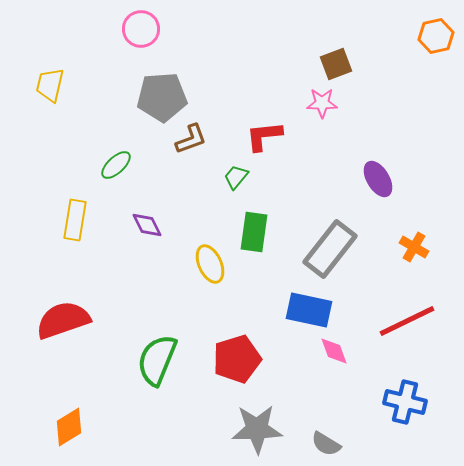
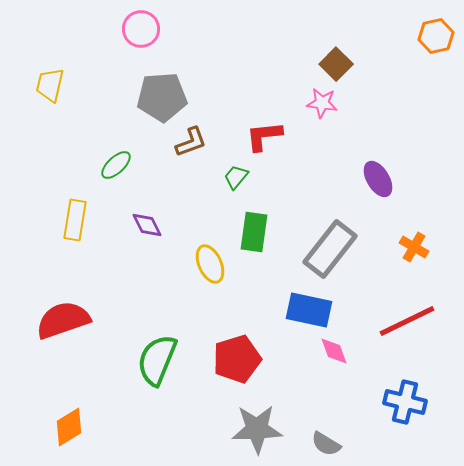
brown square: rotated 24 degrees counterclockwise
pink star: rotated 8 degrees clockwise
brown L-shape: moved 3 px down
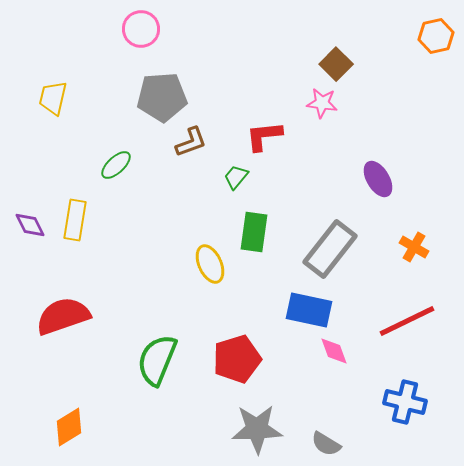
yellow trapezoid: moved 3 px right, 13 px down
purple diamond: moved 117 px left
red semicircle: moved 4 px up
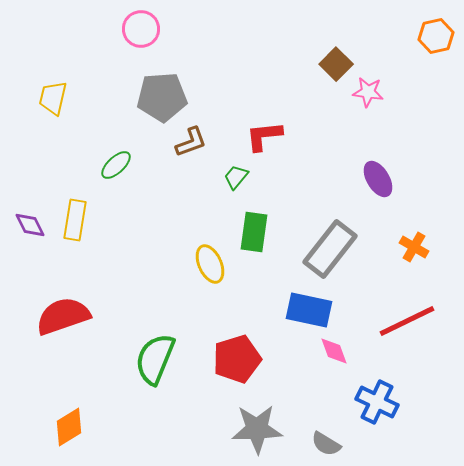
pink star: moved 46 px right, 11 px up
green semicircle: moved 2 px left, 1 px up
blue cross: moved 28 px left; rotated 12 degrees clockwise
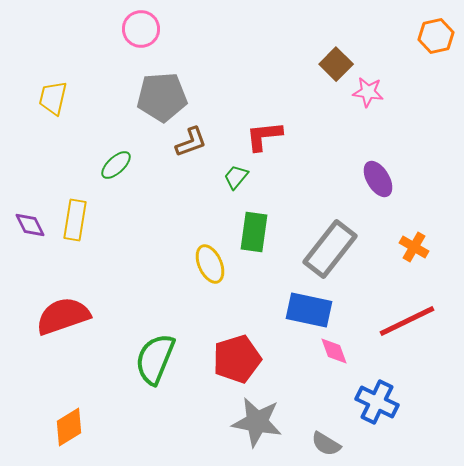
gray star: moved 7 px up; rotated 12 degrees clockwise
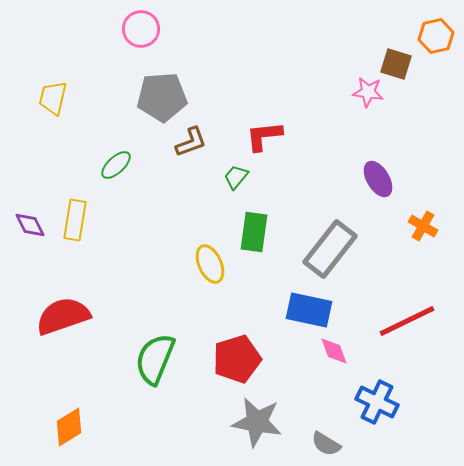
brown square: moved 60 px right; rotated 28 degrees counterclockwise
orange cross: moved 9 px right, 21 px up
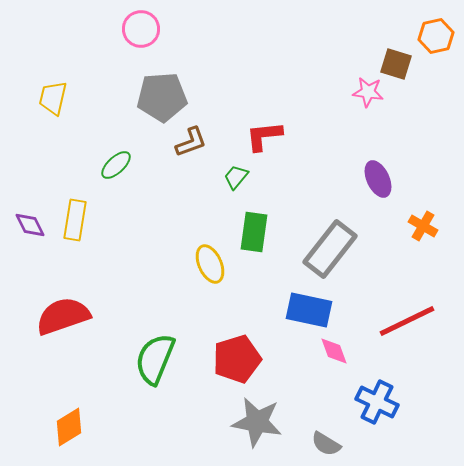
purple ellipse: rotated 6 degrees clockwise
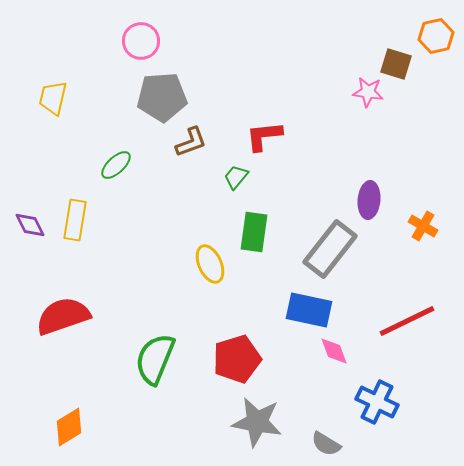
pink circle: moved 12 px down
purple ellipse: moved 9 px left, 21 px down; rotated 30 degrees clockwise
